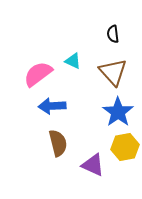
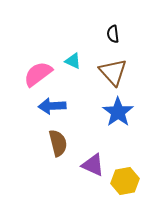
yellow hexagon: moved 34 px down
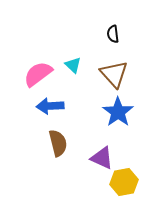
cyan triangle: moved 4 px down; rotated 18 degrees clockwise
brown triangle: moved 1 px right, 2 px down
blue arrow: moved 2 px left
purple triangle: moved 9 px right, 7 px up
yellow hexagon: moved 1 px left, 1 px down
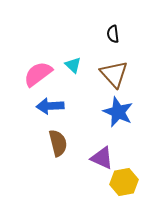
blue star: rotated 12 degrees counterclockwise
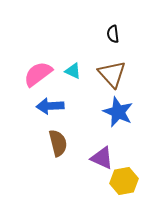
cyan triangle: moved 6 px down; rotated 18 degrees counterclockwise
brown triangle: moved 2 px left
yellow hexagon: moved 1 px up
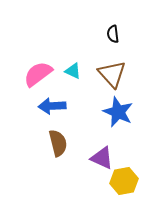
blue arrow: moved 2 px right
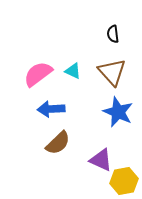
brown triangle: moved 2 px up
blue arrow: moved 1 px left, 3 px down
brown semicircle: rotated 60 degrees clockwise
purple triangle: moved 1 px left, 2 px down
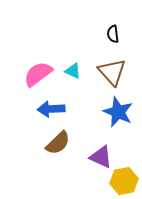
purple triangle: moved 3 px up
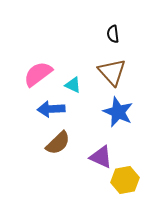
cyan triangle: moved 14 px down
yellow hexagon: moved 1 px right, 1 px up
